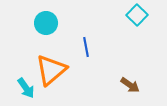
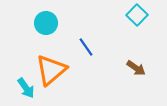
blue line: rotated 24 degrees counterclockwise
brown arrow: moved 6 px right, 17 px up
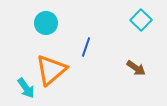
cyan square: moved 4 px right, 5 px down
blue line: rotated 54 degrees clockwise
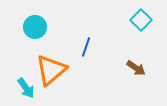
cyan circle: moved 11 px left, 4 px down
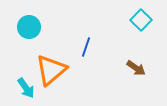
cyan circle: moved 6 px left
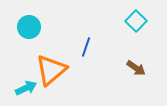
cyan square: moved 5 px left, 1 px down
cyan arrow: rotated 80 degrees counterclockwise
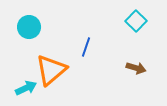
brown arrow: rotated 18 degrees counterclockwise
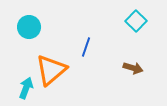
brown arrow: moved 3 px left
cyan arrow: rotated 45 degrees counterclockwise
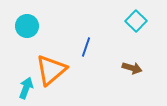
cyan circle: moved 2 px left, 1 px up
brown arrow: moved 1 px left
